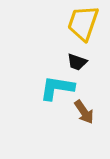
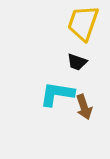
cyan L-shape: moved 6 px down
brown arrow: moved 5 px up; rotated 15 degrees clockwise
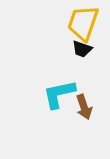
black trapezoid: moved 5 px right, 13 px up
cyan L-shape: moved 2 px right; rotated 21 degrees counterclockwise
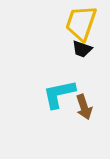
yellow trapezoid: moved 2 px left
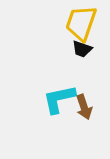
cyan L-shape: moved 5 px down
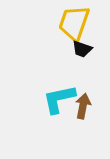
yellow trapezoid: moved 7 px left
brown arrow: moved 1 px left, 1 px up; rotated 150 degrees counterclockwise
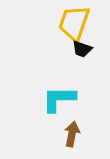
cyan L-shape: rotated 12 degrees clockwise
brown arrow: moved 11 px left, 28 px down
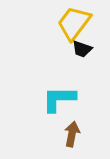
yellow trapezoid: rotated 18 degrees clockwise
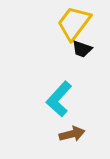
cyan L-shape: rotated 48 degrees counterclockwise
brown arrow: rotated 65 degrees clockwise
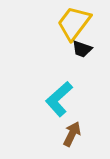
cyan L-shape: rotated 6 degrees clockwise
brown arrow: rotated 50 degrees counterclockwise
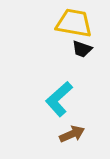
yellow trapezoid: rotated 63 degrees clockwise
brown arrow: rotated 40 degrees clockwise
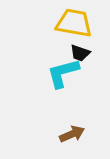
black trapezoid: moved 2 px left, 4 px down
cyan L-shape: moved 4 px right, 26 px up; rotated 27 degrees clockwise
